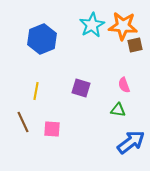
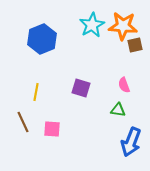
yellow line: moved 1 px down
blue arrow: rotated 148 degrees clockwise
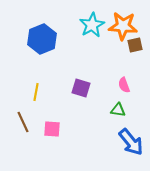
blue arrow: rotated 60 degrees counterclockwise
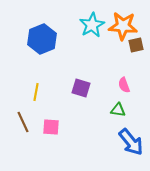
brown square: moved 1 px right
pink square: moved 1 px left, 2 px up
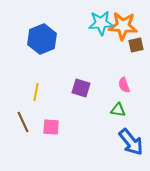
cyan star: moved 9 px right, 2 px up; rotated 25 degrees clockwise
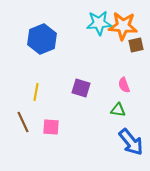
cyan star: moved 2 px left
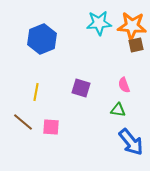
orange star: moved 9 px right
brown line: rotated 25 degrees counterclockwise
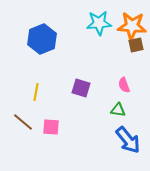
blue arrow: moved 3 px left, 2 px up
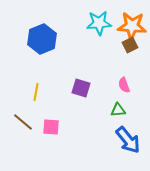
brown square: moved 6 px left; rotated 14 degrees counterclockwise
green triangle: rotated 14 degrees counterclockwise
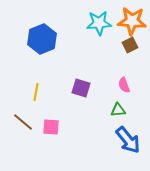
orange star: moved 5 px up
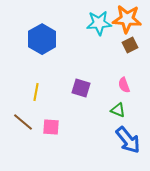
orange star: moved 5 px left, 2 px up
blue hexagon: rotated 8 degrees counterclockwise
green triangle: rotated 28 degrees clockwise
